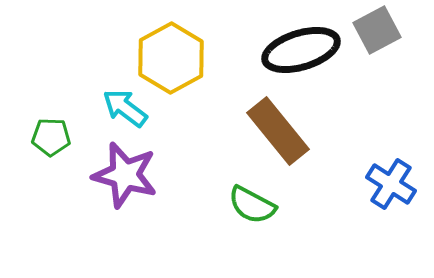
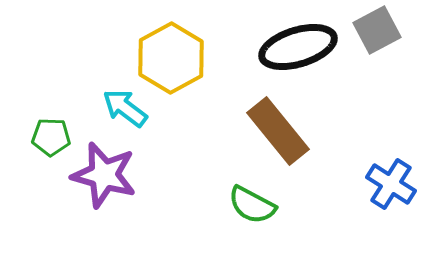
black ellipse: moved 3 px left, 3 px up
purple star: moved 21 px left
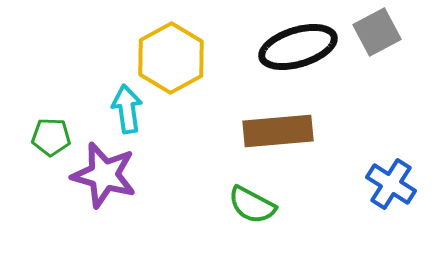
gray square: moved 2 px down
cyan arrow: moved 2 px right, 1 px down; rotated 45 degrees clockwise
brown rectangle: rotated 56 degrees counterclockwise
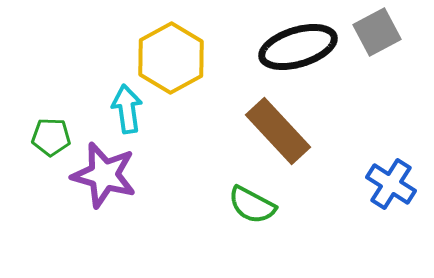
brown rectangle: rotated 52 degrees clockwise
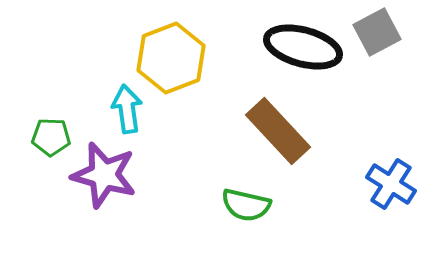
black ellipse: moved 5 px right; rotated 32 degrees clockwise
yellow hexagon: rotated 8 degrees clockwise
green semicircle: moved 6 px left; rotated 15 degrees counterclockwise
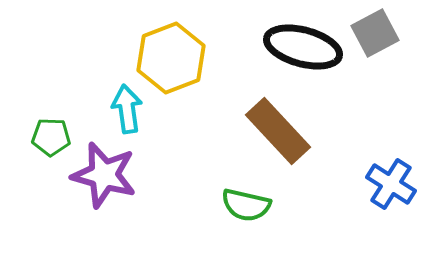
gray square: moved 2 px left, 1 px down
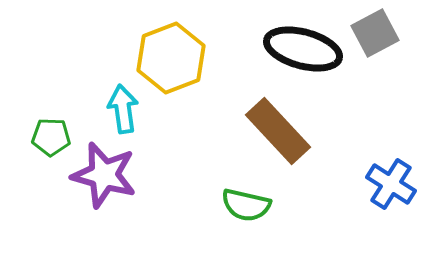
black ellipse: moved 2 px down
cyan arrow: moved 4 px left
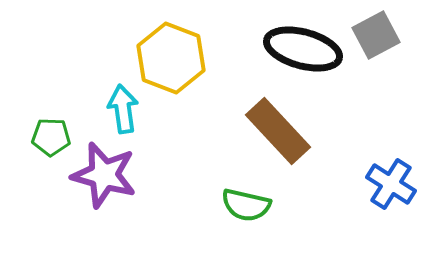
gray square: moved 1 px right, 2 px down
yellow hexagon: rotated 18 degrees counterclockwise
